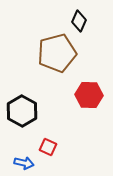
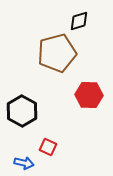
black diamond: rotated 50 degrees clockwise
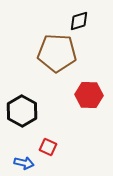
brown pentagon: rotated 18 degrees clockwise
